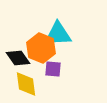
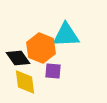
cyan triangle: moved 8 px right, 1 px down
purple square: moved 2 px down
yellow diamond: moved 1 px left, 2 px up
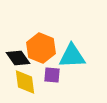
cyan triangle: moved 6 px right, 21 px down
purple square: moved 1 px left, 4 px down
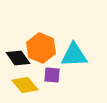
cyan triangle: moved 2 px right, 1 px up
yellow diamond: moved 3 px down; rotated 32 degrees counterclockwise
